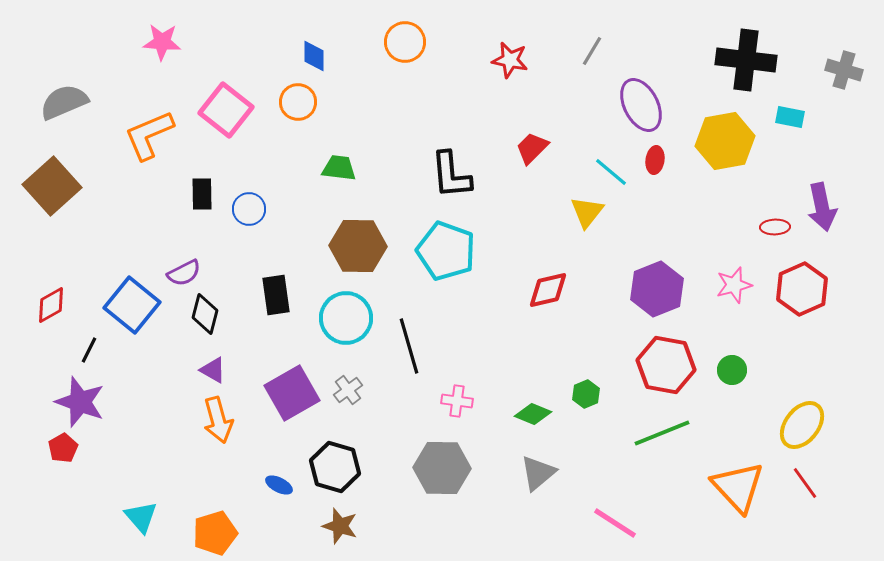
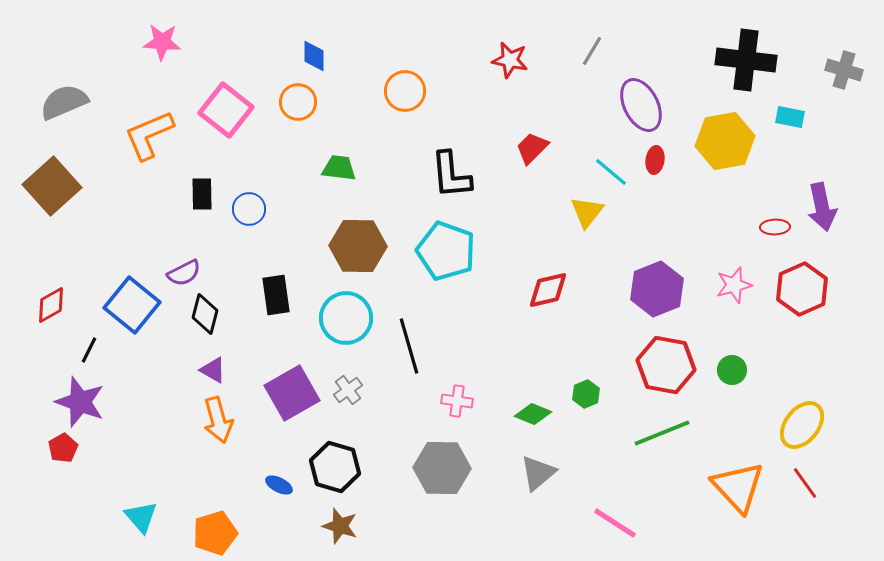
orange circle at (405, 42): moved 49 px down
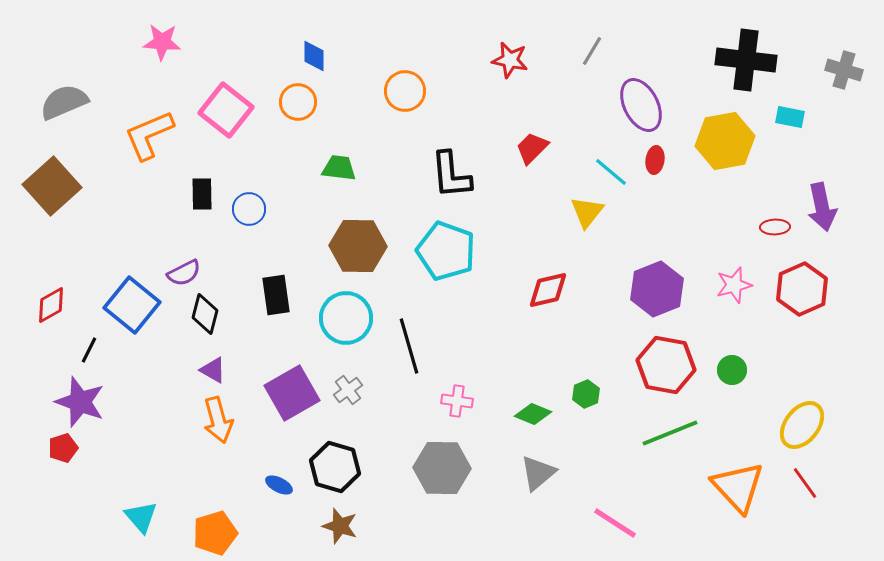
green line at (662, 433): moved 8 px right
red pentagon at (63, 448): rotated 12 degrees clockwise
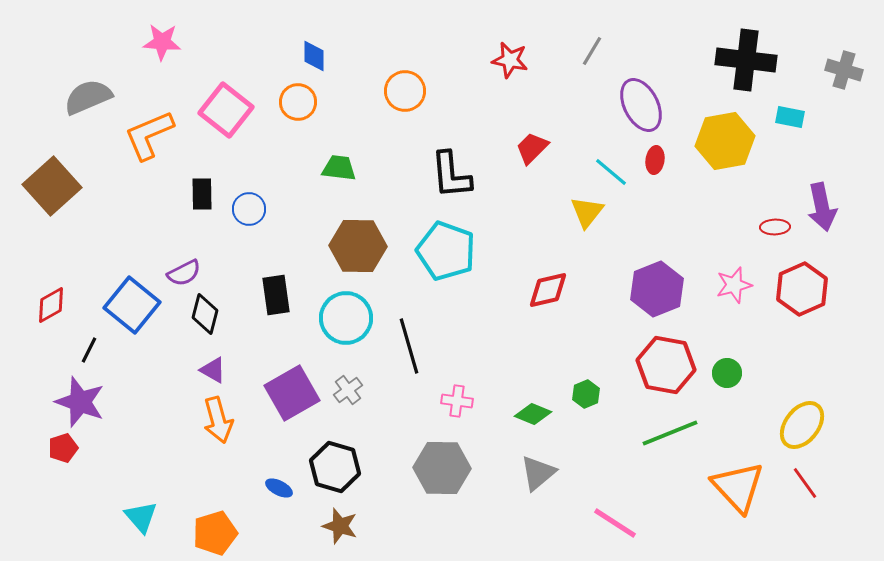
gray semicircle at (64, 102): moved 24 px right, 5 px up
green circle at (732, 370): moved 5 px left, 3 px down
blue ellipse at (279, 485): moved 3 px down
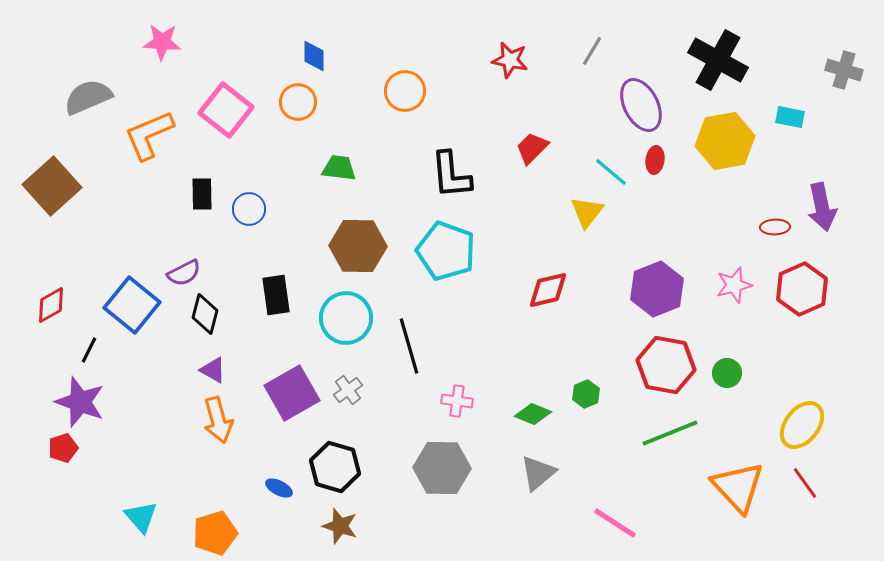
black cross at (746, 60): moved 28 px left; rotated 22 degrees clockwise
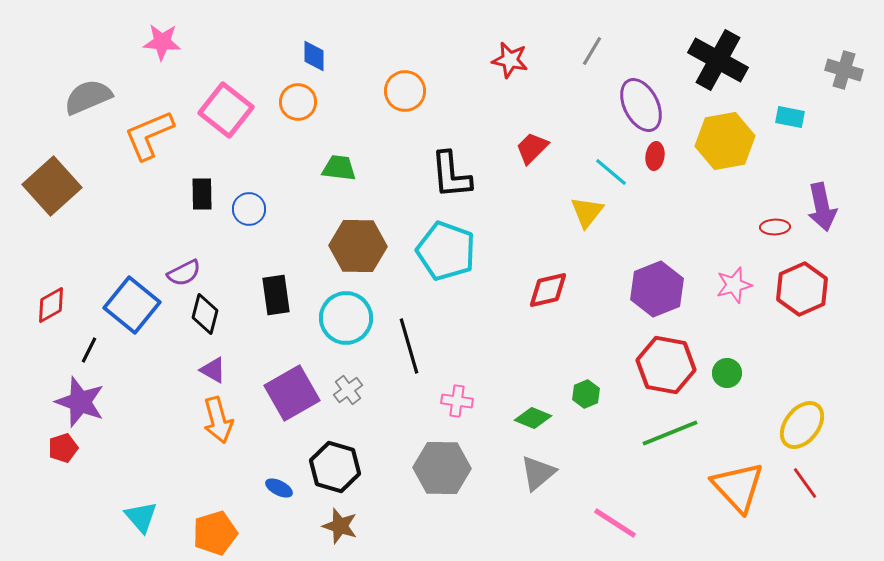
red ellipse at (655, 160): moved 4 px up
green diamond at (533, 414): moved 4 px down
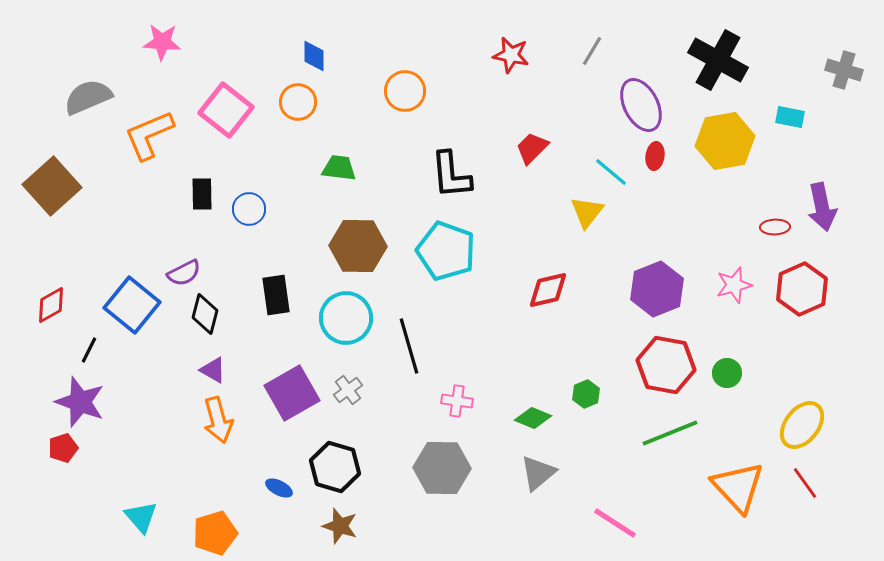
red star at (510, 60): moved 1 px right, 5 px up
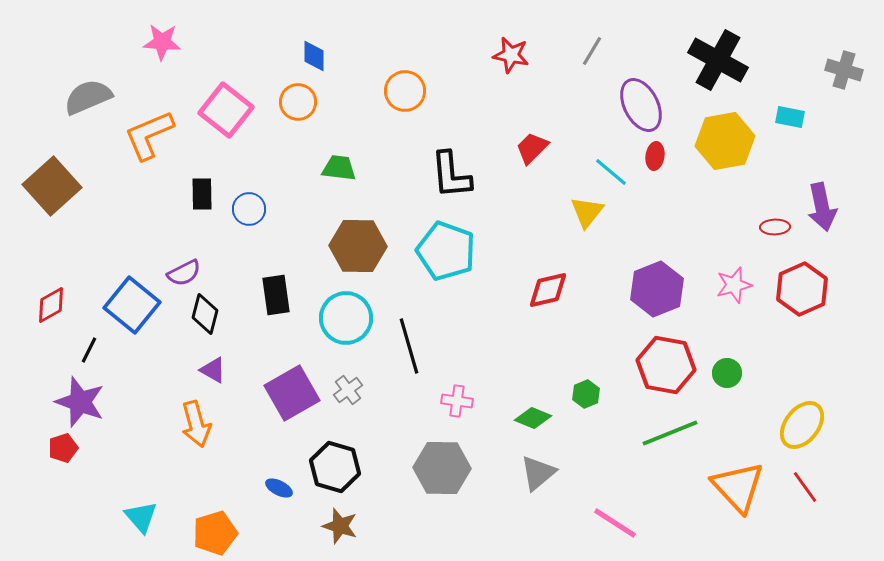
orange arrow at (218, 420): moved 22 px left, 4 px down
red line at (805, 483): moved 4 px down
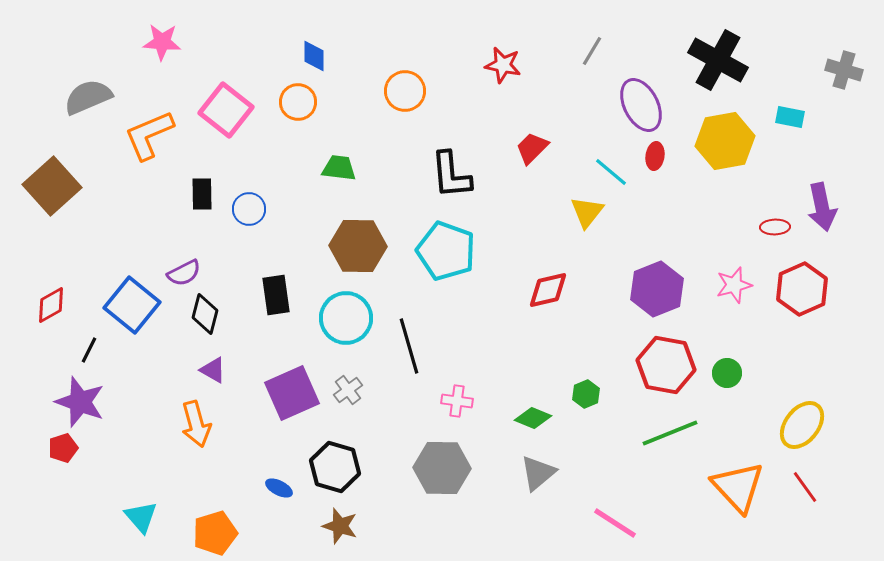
red star at (511, 55): moved 8 px left, 10 px down
purple square at (292, 393): rotated 6 degrees clockwise
